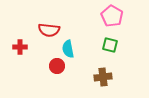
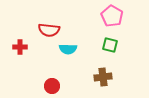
cyan semicircle: rotated 78 degrees counterclockwise
red circle: moved 5 px left, 20 px down
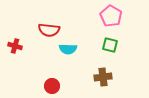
pink pentagon: moved 1 px left
red cross: moved 5 px left, 1 px up; rotated 16 degrees clockwise
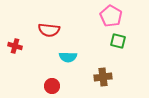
green square: moved 8 px right, 4 px up
cyan semicircle: moved 8 px down
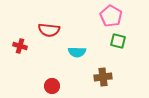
red cross: moved 5 px right
cyan semicircle: moved 9 px right, 5 px up
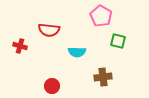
pink pentagon: moved 10 px left
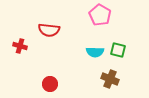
pink pentagon: moved 1 px left, 1 px up
green square: moved 9 px down
cyan semicircle: moved 18 px right
brown cross: moved 7 px right, 2 px down; rotated 30 degrees clockwise
red circle: moved 2 px left, 2 px up
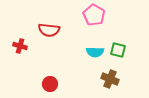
pink pentagon: moved 6 px left
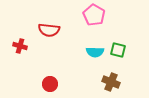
brown cross: moved 1 px right, 3 px down
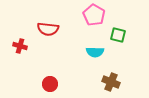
red semicircle: moved 1 px left, 1 px up
green square: moved 15 px up
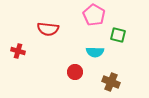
red cross: moved 2 px left, 5 px down
red circle: moved 25 px right, 12 px up
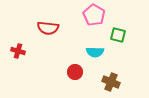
red semicircle: moved 1 px up
